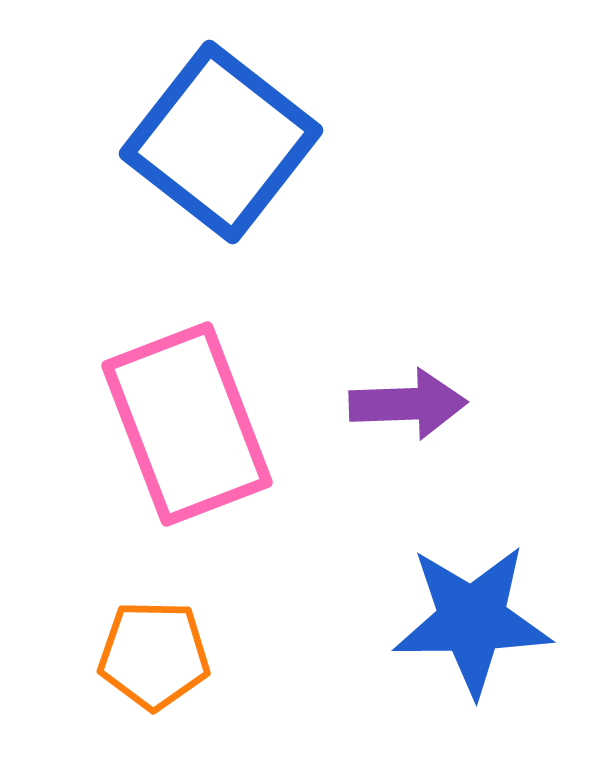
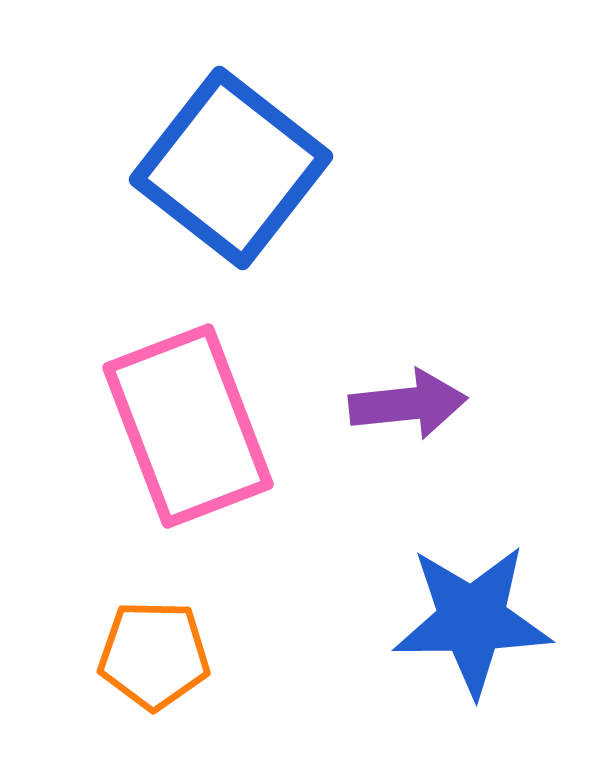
blue square: moved 10 px right, 26 px down
purple arrow: rotated 4 degrees counterclockwise
pink rectangle: moved 1 px right, 2 px down
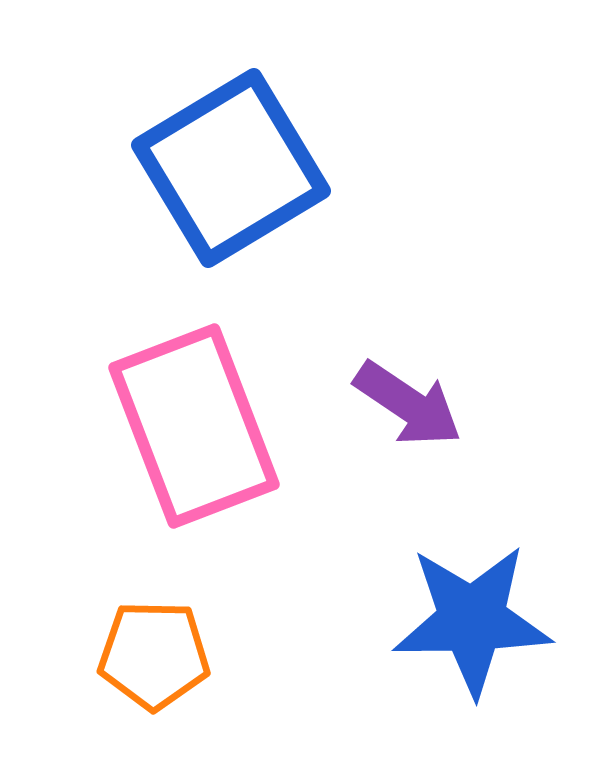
blue square: rotated 21 degrees clockwise
purple arrow: rotated 40 degrees clockwise
pink rectangle: moved 6 px right
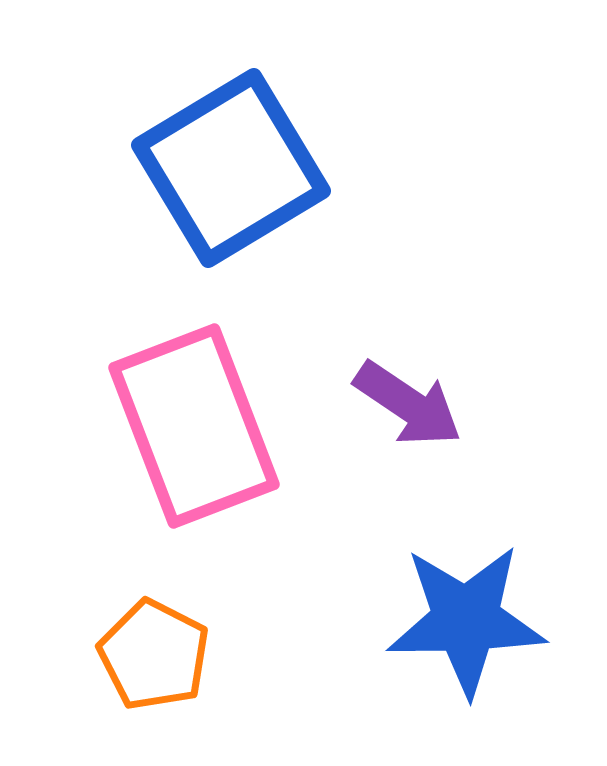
blue star: moved 6 px left
orange pentagon: rotated 26 degrees clockwise
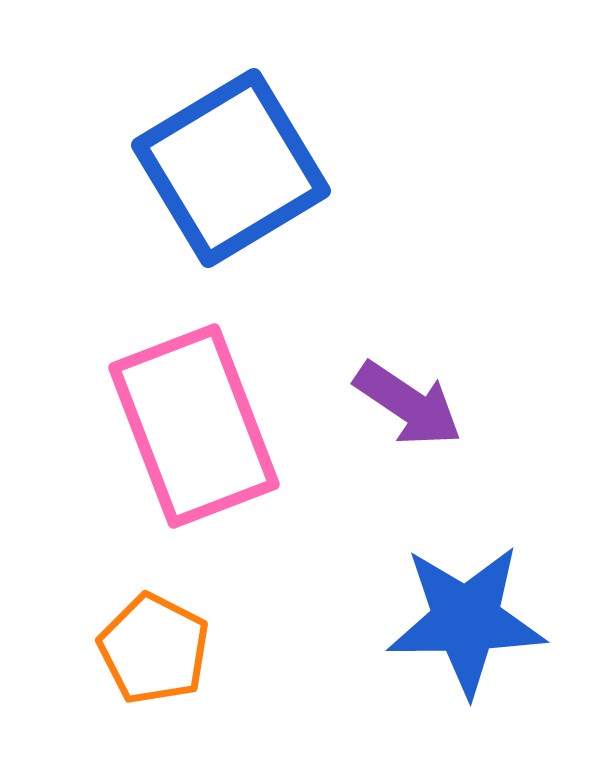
orange pentagon: moved 6 px up
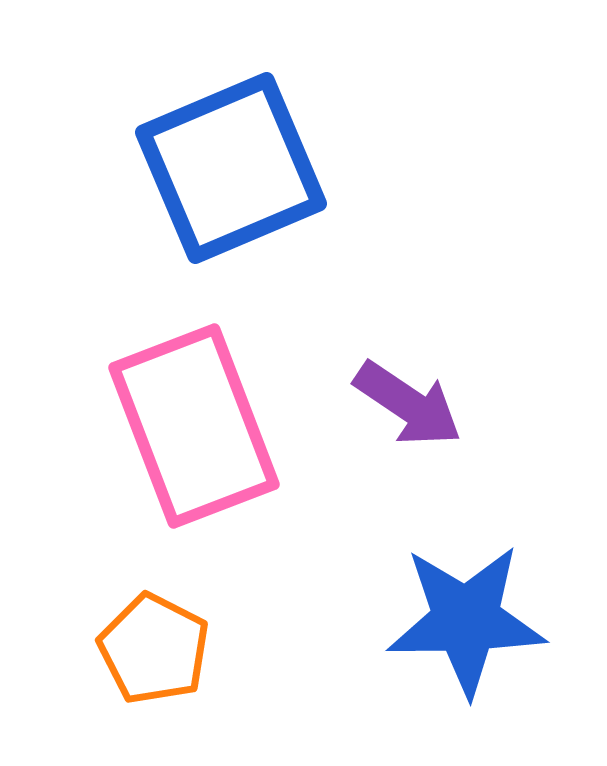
blue square: rotated 8 degrees clockwise
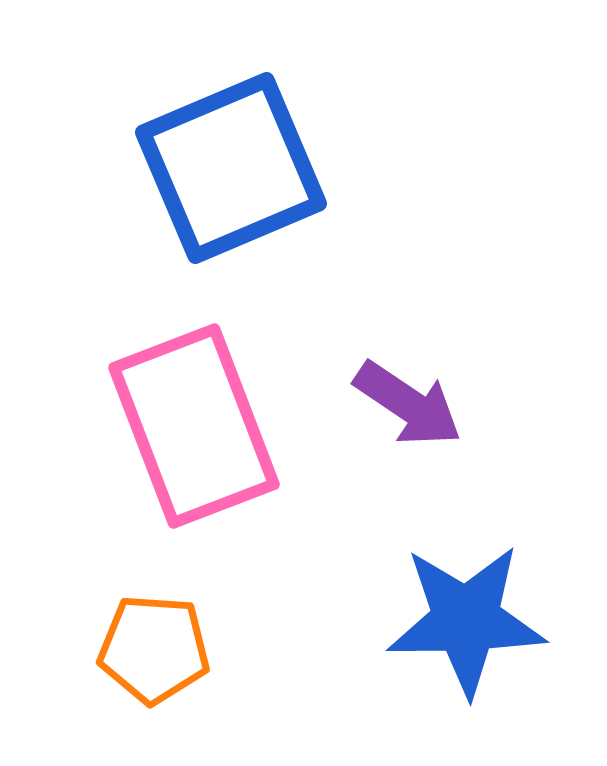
orange pentagon: rotated 23 degrees counterclockwise
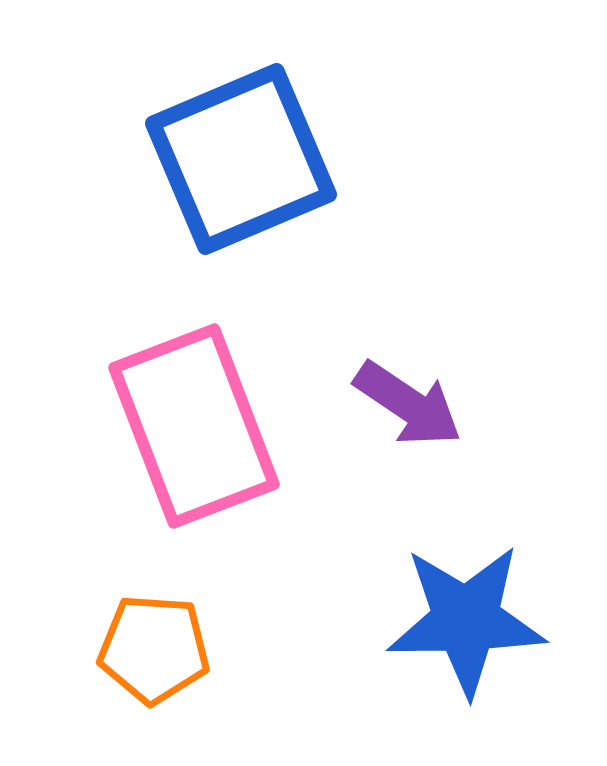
blue square: moved 10 px right, 9 px up
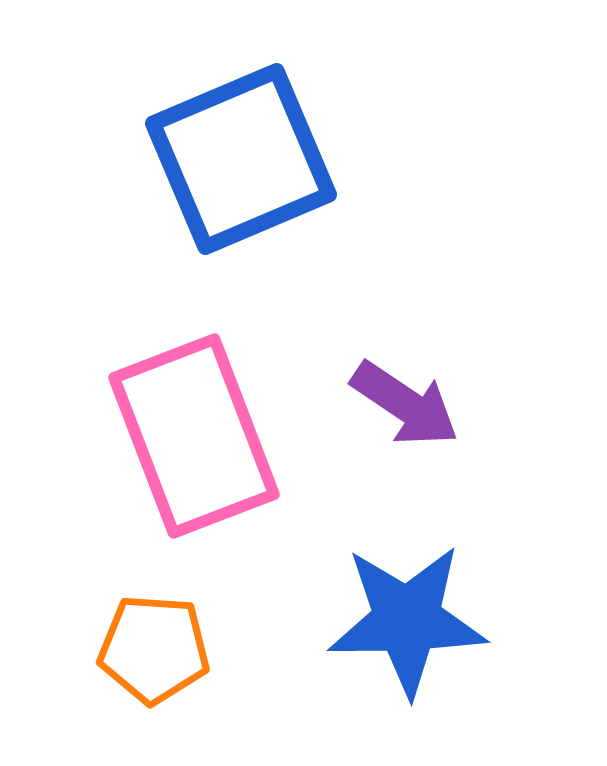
purple arrow: moved 3 px left
pink rectangle: moved 10 px down
blue star: moved 59 px left
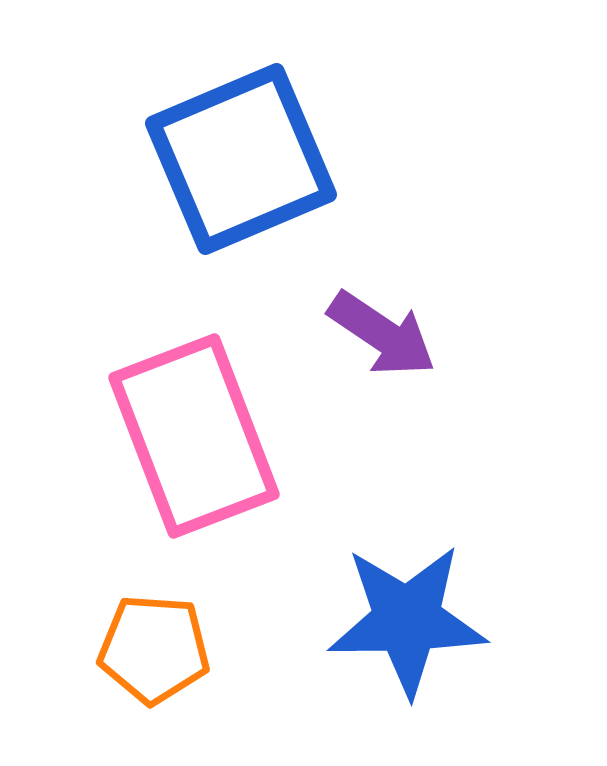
purple arrow: moved 23 px left, 70 px up
